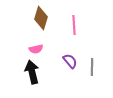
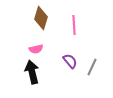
gray line: rotated 24 degrees clockwise
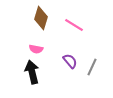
pink line: rotated 54 degrees counterclockwise
pink semicircle: rotated 24 degrees clockwise
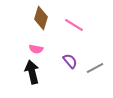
gray line: moved 3 px right, 1 px down; rotated 36 degrees clockwise
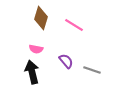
purple semicircle: moved 4 px left
gray line: moved 3 px left, 2 px down; rotated 48 degrees clockwise
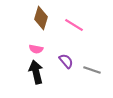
black arrow: moved 4 px right
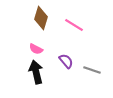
pink semicircle: rotated 16 degrees clockwise
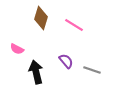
pink semicircle: moved 19 px left
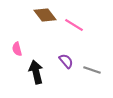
brown diamond: moved 4 px right, 3 px up; rotated 55 degrees counterclockwise
pink semicircle: rotated 48 degrees clockwise
